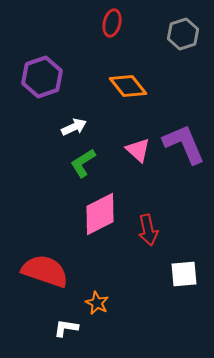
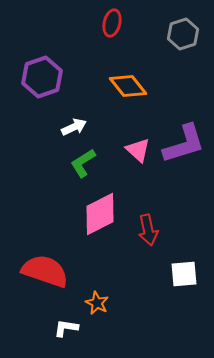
purple L-shape: rotated 96 degrees clockwise
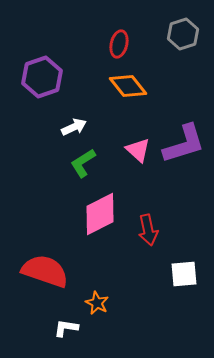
red ellipse: moved 7 px right, 21 px down
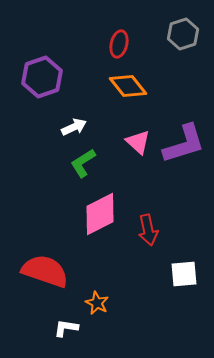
pink triangle: moved 8 px up
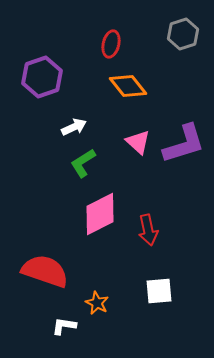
red ellipse: moved 8 px left
white square: moved 25 px left, 17 px down
white L-shape: moved 2 px left, 2 px up
